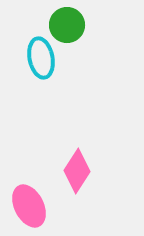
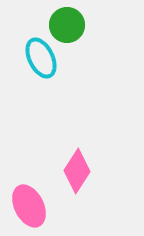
cyan ellipse: rotated 15 degrees counterclockwise
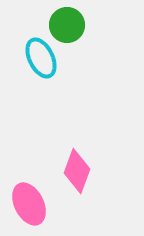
pink diamond: rotated 12 degrees counterclockwise
pink ellipse: moved 2 px up
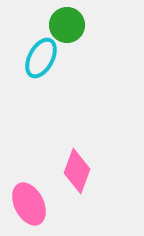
cyan ellipse: rotated 54 degrees clockwise
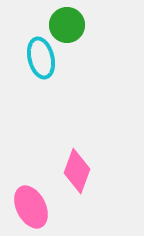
cyan ellipse: rotated 42 degrees counterclockwise
pink ellipse: moved 2 px right, 3 px down
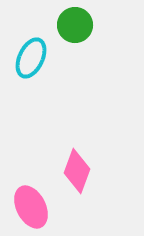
green circle: moved 8 px right
cyan ellipse: moved 10 px left; rotated 39 degrees clockwise
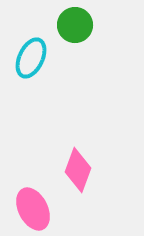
pink diamond: moved 1 px right, 1 px up
pink ellipse: moved 2 px right, 2 px down
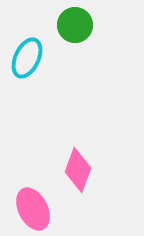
cyan ellipse: moved 4 px left
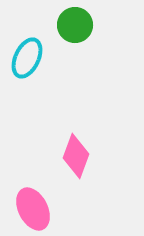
pink diamond: moved 2 px left, 14 px up
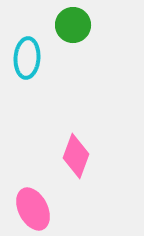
green circle: moved 2 px left
cyan ellipse: rotated 21 degrees counterclockwise
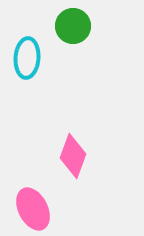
green circle: moved 1 px down
pink diamond: moved 3 px left
